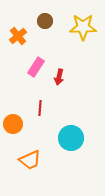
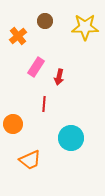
yellow star: moved 2 px right
red line: moved 4 px right, 4 px up
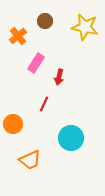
yellow star: rotated 12 degrees clockwise
pink rectangle: moved 4 px up
red line: rotated 21 degrees clockwise
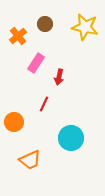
brown circle: moved 3 px down
orange circle: moved 1 px right, 2 px up
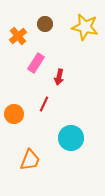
orange circle: moved 8 px up
orange trapezoid: rotated 45 degrees counterclockwise
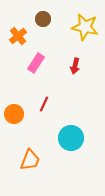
brown circle: moved 2 px left, 5 px up
red arrow: moved 16 px right, 11 px up
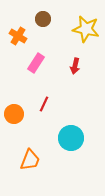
yellow star: moved 1 px right, 2 px down
orange cross: rotated 18 degrees counterclockwise
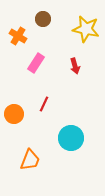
red arrow: rotated 28 degrees counterclockwise
